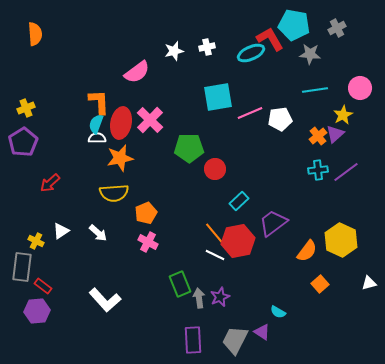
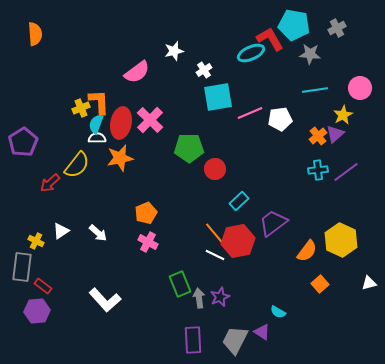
white cross at (207, 47): moved 3 px left, 23 px down; rotated 21 degrees counterclockwise
yellow cross at (26, 108): moved 55 px right
yellow semicircle at (114, 193): moved 37 px left, 28 px up; rotated 48 degrees counterclockwise
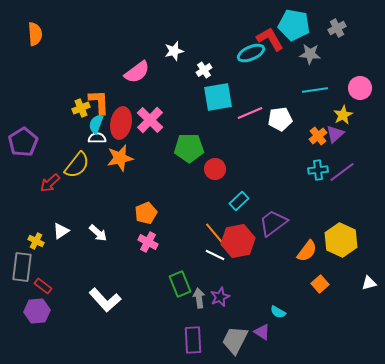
purple line at (346, 172): moved 4 px left
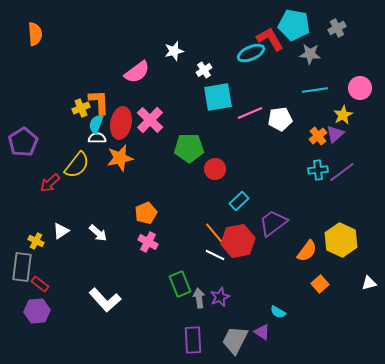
red rectangle at (43, 286): moved 3 px left, 2 px up
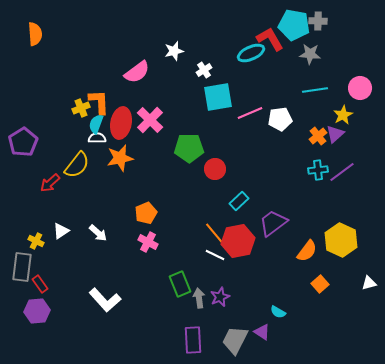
gray cross at (337, 28): moved 19 px left, 7 px up; rotated 30 degrees clockwise
red rectangle at (40, 284): rotated 18 degrees clockwise
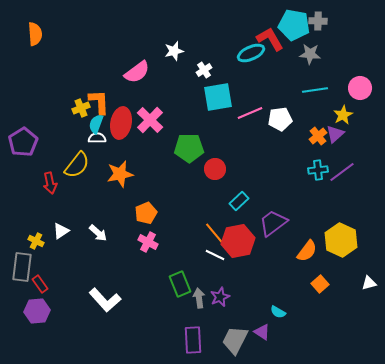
orange star at (120, 158): moved 16 px down
red arrow at (50, 183): rotated 60 degrees counterclockwise
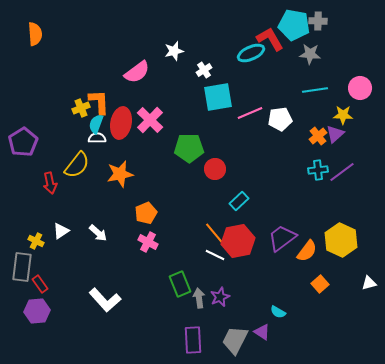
yellow star at (343, 115): rotated 30 degrees clockwise
purple trapezoid at (273, 223): moved 9 px right, 15 px down
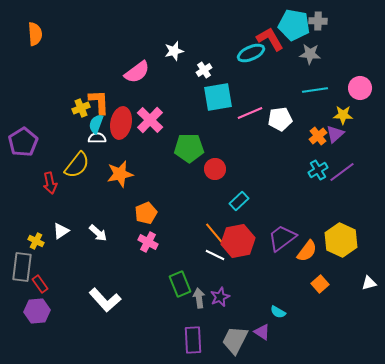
cyan cross at (318, 170): rotated 24 degrees counterclockwise
